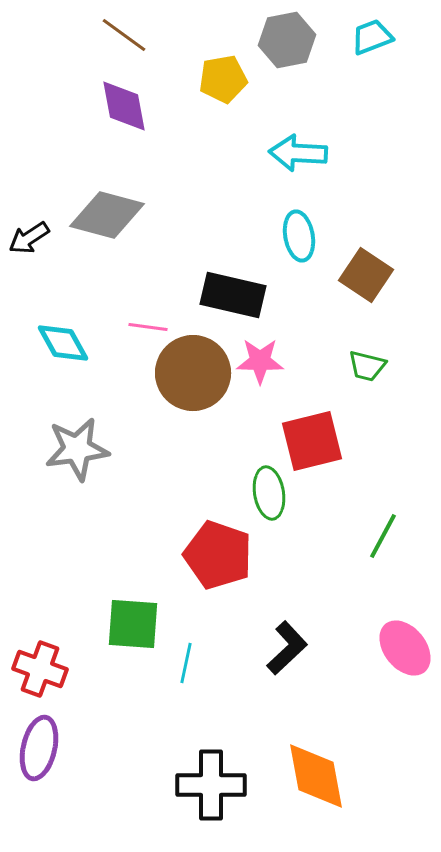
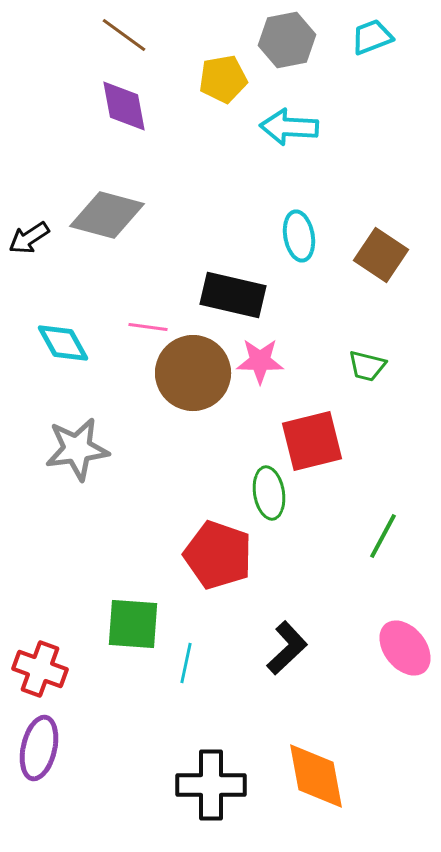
cyan arrow: moved 9 px left, 26 px up
brown square: moved 15 px right, 20 px up
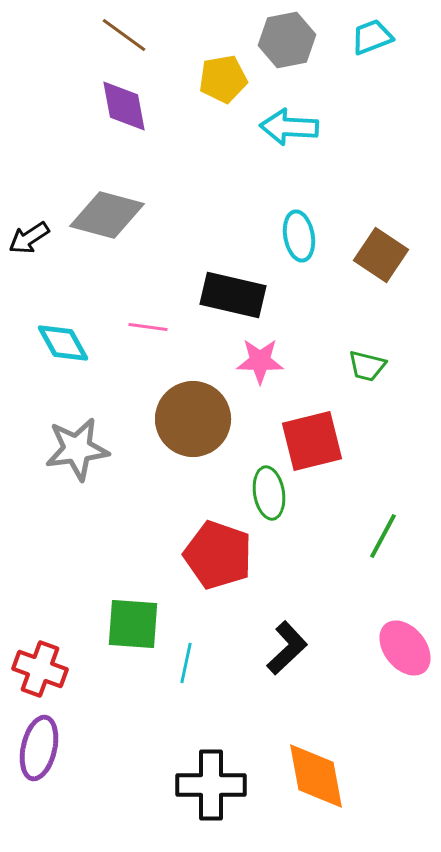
brown circle: moved 46 px down
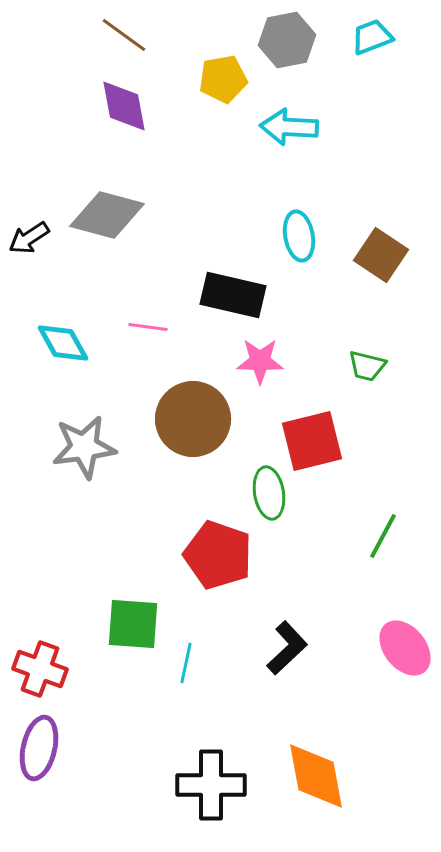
gray star: moved 7 px right, 2 px up
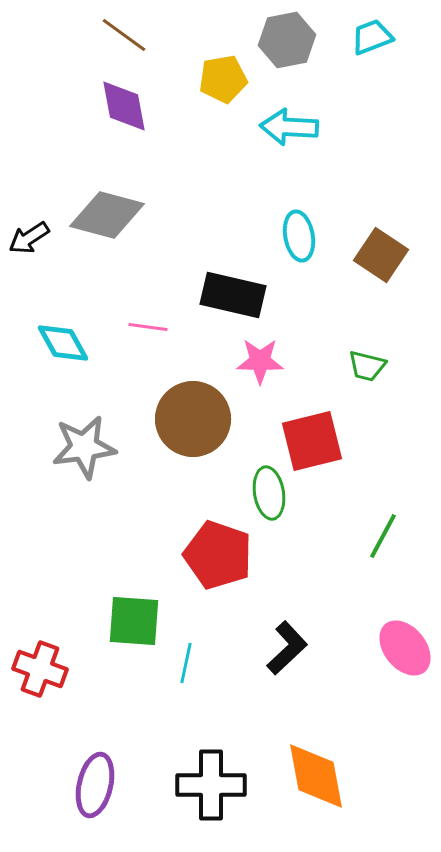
green square: moved 1 px right, 3 px up
purple ellipse: moved 56 px right, 37 px down
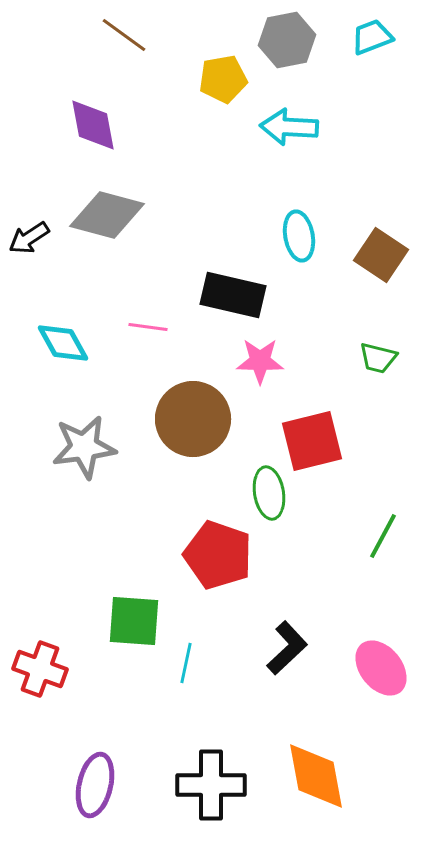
purple diamond: moved 31 px left, 19 px down
green trapezoid: moved 11 px right, 8 px up
pink ellipse: moved 24 px left, 20 px down
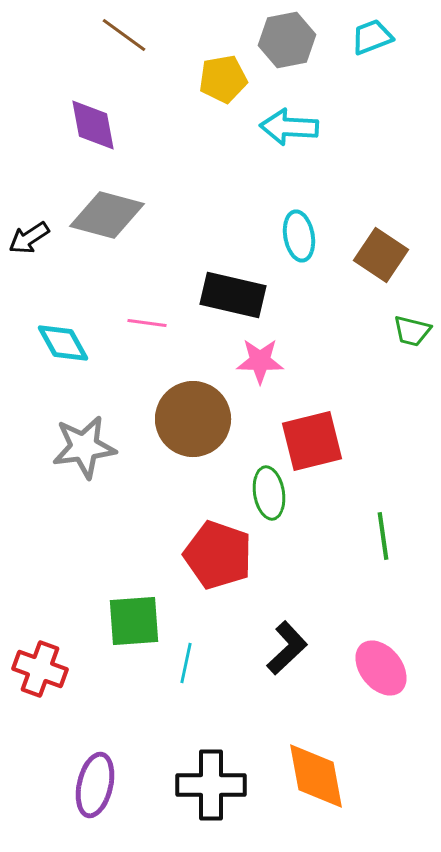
pink line: moved 1 px left, 4 px up
green trapezoid: moved 34 px right, 27 px up
green line: rotated 36 degrees counterclockwise
green square: rotated 8 degrees counterclockwise
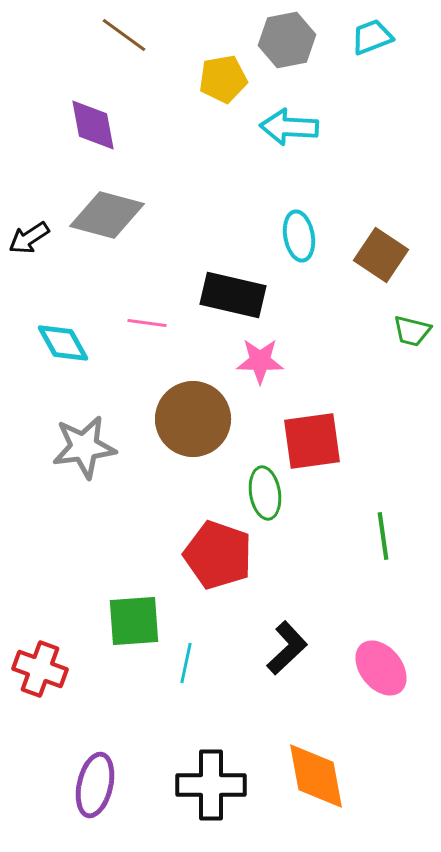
red square: rotated 6 degrees clockwise
green ellipse: moved 4 px left
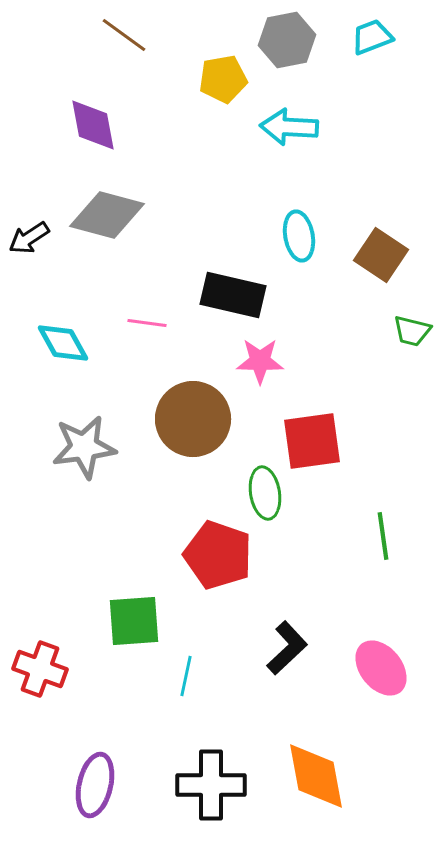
cyan line: moved 13 px down
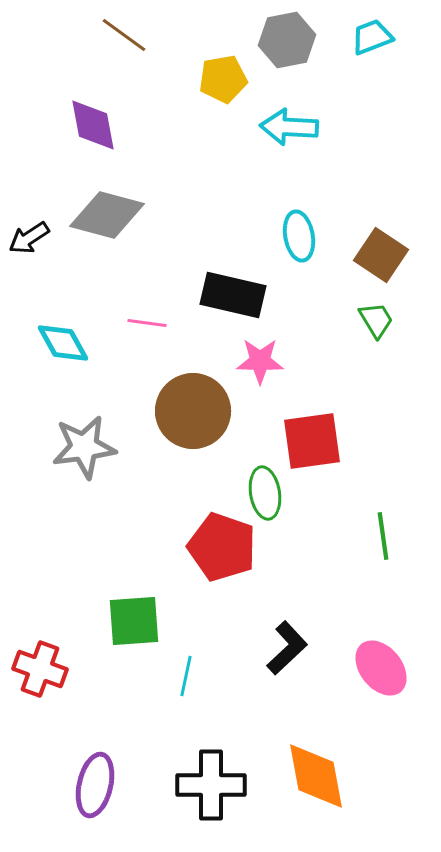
green trapezoid: moved 36 px left, 11 px up; rotated 135 degrees counterclockwise
brown circle: moved 8 px up
red pentagon: moved 4 px right, 8 px up
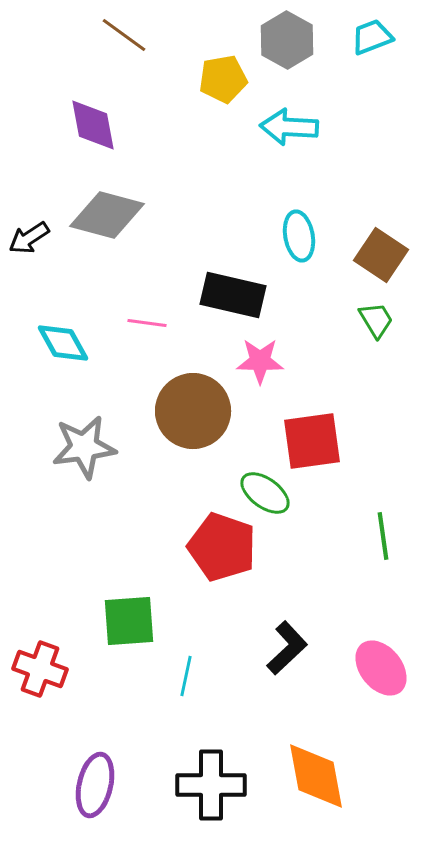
gray hexagon: rotated 20 degrees counterclockwise
green ellipse: rotated 45 degrees counterclockwise
green square: moved 5 px left
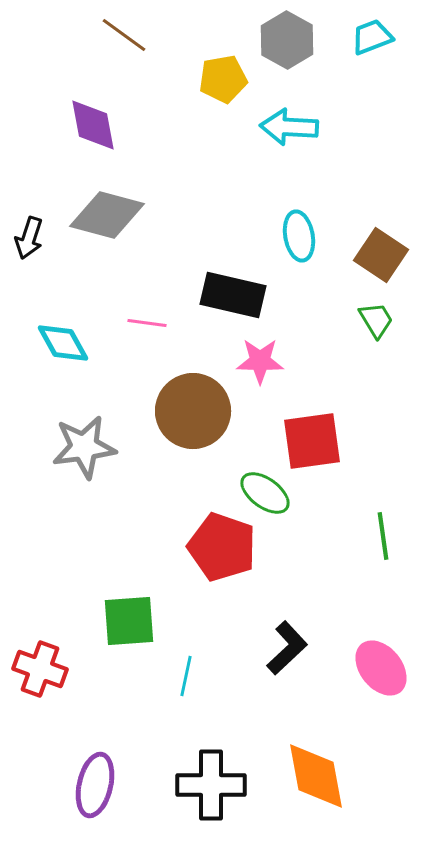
black arrow: rotated 39 degrees counterclockwise
